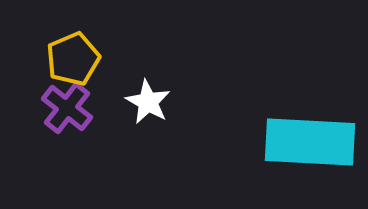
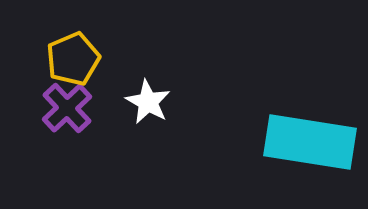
purple cross: rotated 9 degrees clockwise
cyan rectangle: rotated 6 degrees clockwise
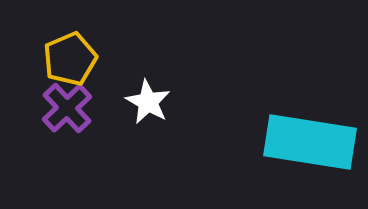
yellow pentagon: moved 3 px left
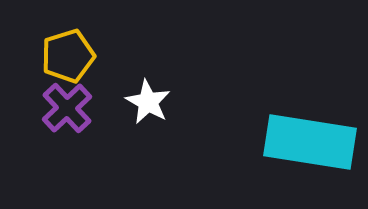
yellow pentagon: moved 2 px left, 3 px up; rotated 6 degrees clockwise
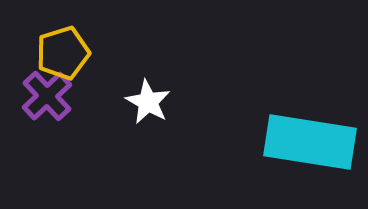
yellow pentagon: moved 5 px left, 3 px up
purple cross: moved 20 px left, 12 px up
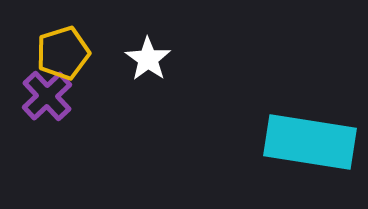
white star: moved 43 px up; rotated 6 degrees clockwise
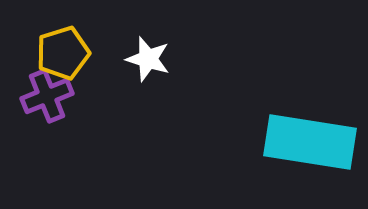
white star: rotated 18 degrees counterclockwise
purple cross: rotated 21 degrees clockwise
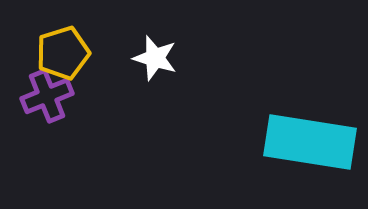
white star: moved 7 px right, 1 px up
